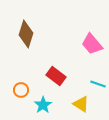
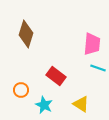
pink trapezoid: rotated 135 degrees counterclockwise
cyan line: moved 16 px up
cyan star: moved 1 px right; rotated 12 degrees counterclockwise
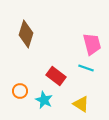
pink trapezoid: rotated 20 degrees counterclockwise
cyan line: moved 12 px left
orange circle: moved 1 px left, 1 px down
cyan star: moved 5 px up
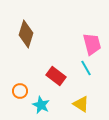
cyan line: rotated 42 degrees clockwise
cyan star: moved 3 px left, 5 px down
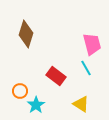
cyan star: moved 5 px left; rotated 12 degrees clockwise
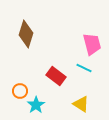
cyan line: moved 2 px left; rotated 35 degrees counterclockwise
